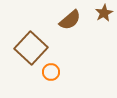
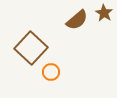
brown star: rotated 12 degrees counterclockwise
brown semicircle: moved 7 px right
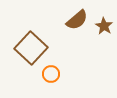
brown star: moved 13 px down
orange circle: moved 2 px down
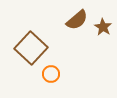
brown star: moved 1 px left, 1 px down
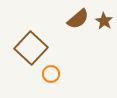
brown semicircle: moved 1 px right, 1 px up
brown star: moved 1 px right, 6 px up
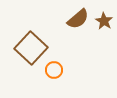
orange circle: moved 3 px right, 4 px up
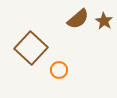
orange circle: moved 5 px right
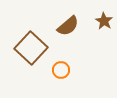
brown semicircle: moved 10 px left, 7 px down
orange circle: moved 2 px right
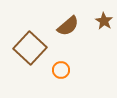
brown square: moved 1 px left
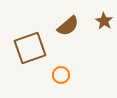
brown square: rotated 28 degrees clockwise
orange circle: moved 5 px down
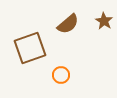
brown semicircle: moved 2 px up
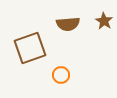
brown semicircle: rotated 35 degrees clockwise
